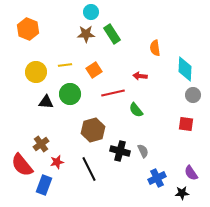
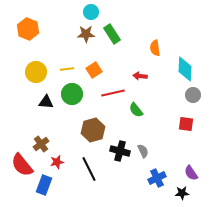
yellow line: moved 2 px right, 4 px down
green circle: moved 2 px right
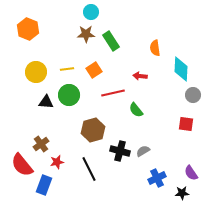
green rectangle: moved 1 px left, 7 px down
cyan diamond: moved 4 px left
green circle: moved 3 px left, 1 px down
gray semicircle: rotated 96 degrees counterclockwise
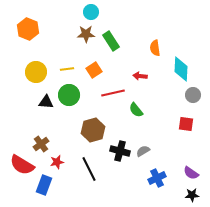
red semicircle: rotated 20 degrees counterclockwise
purple semicircle: rotated 21 degrees counterclockwise
black star: moved 10 px right, 2 px down
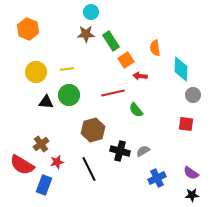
orange square: moved 32 px right, 10 px up
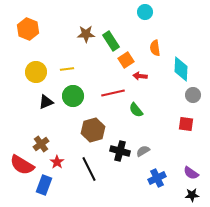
cyan circle: moved 54 px right
green circle: moved 4 px right, 1 px down
black triangle: rotated 28 degrees counterclockwise
red star: rotated 24 degrees counterclockwise
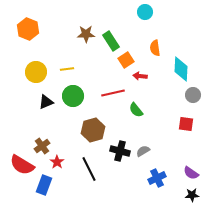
brown cross: moved 1 px right, 2 px down
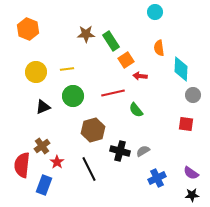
cyan circle: moved 10 px right
orange semicircle: moved 4 px right
black triangle: moved 3 px left, 5 px down
red semicircle: rotated 65 degrees clockwise
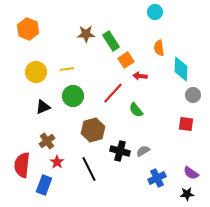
red line: rotated 35 degrees counterclockwise
brown cross: moved 5 px right, 5 px up
black star: moved 5 px left, 1 px up
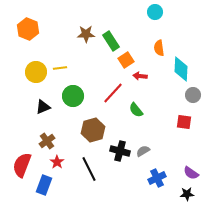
yellow line: moved 7 px left, 1 px up
red square: moved 2 px left, 2 px up
red semicircle: rotated 15 degrees clockwise
